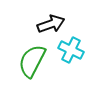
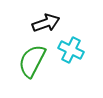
black arrow: moved 5 px left, 1 px up
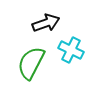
green semicircle: moved 1 px left, 2 px down
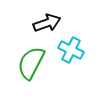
black arrow: moved 1 px right
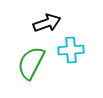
cyan cross: rotated 30 degrees counterclockwise
